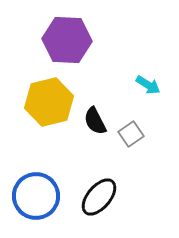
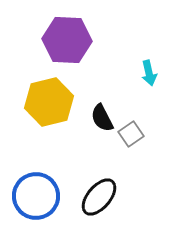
cyan arrow: moved 1 px right, 12 px up; rotated 45 degrees clockwise
black semicircle: moved 7 px right, 3 px up
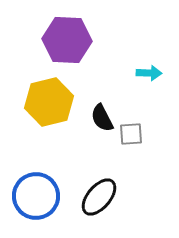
cyan arrow: rotated 75 degrees counterclockwise
gray square: rotated 30 degrees clockwise
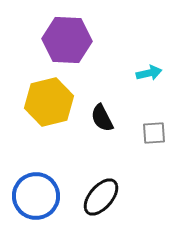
cyan arrow: rotated 15 degrees counterclockwise
gray square: moved 23 px right, 1 px up
black ellipse: moved 2 px right
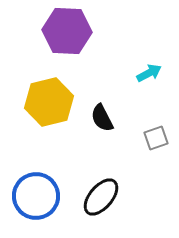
purple hexagon: moved 9 px up
cyan arrow: rotated 15 degrees counterclockwise
gray square: moved 2 px right, 5 px down; rotated 15 degrees counterclockwise
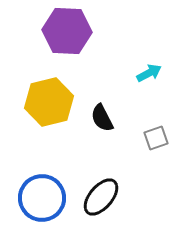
blue circle: moved 6 px right, 2 px down
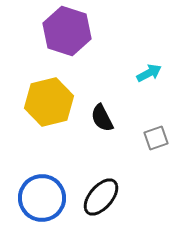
purple hexagon: rotated 15 degrees clockwise
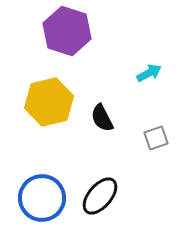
black ellipse: moved 1 px left, 1 px up
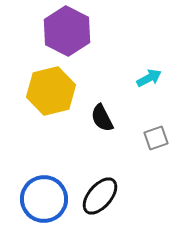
purple hexagon: rotated 9 degrees clockwise
cyan arrow: moved 5 px down
yellow hexagon: moved 2 px right, 11 px up
blue circle: moved 2 px right, 1 px down
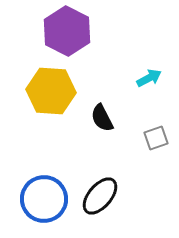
yellow hexagon: rotated 18 degrees clockwise
